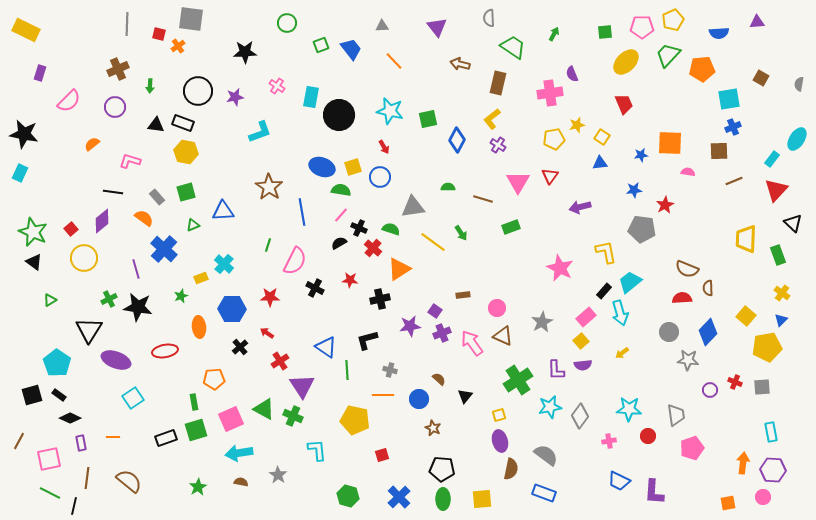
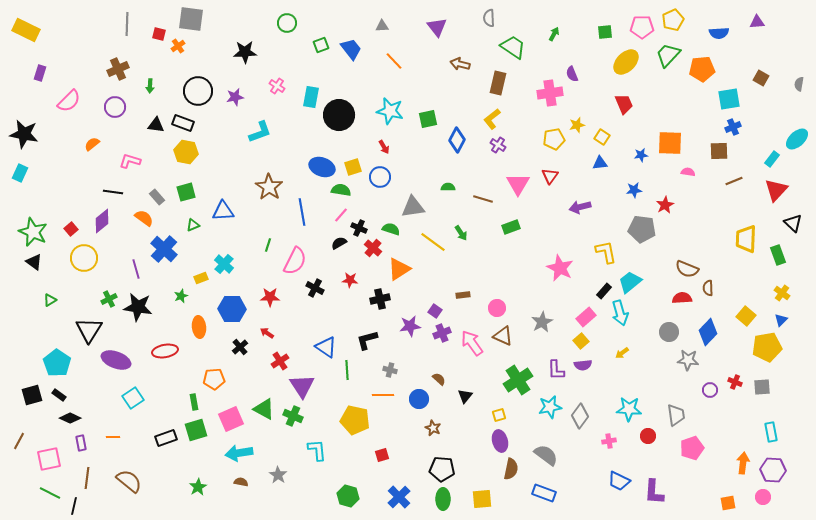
cyan ellipse at (797, 139): rotated 15 degrees clockwise
pink triangle at (518, 182): moved 2 px down
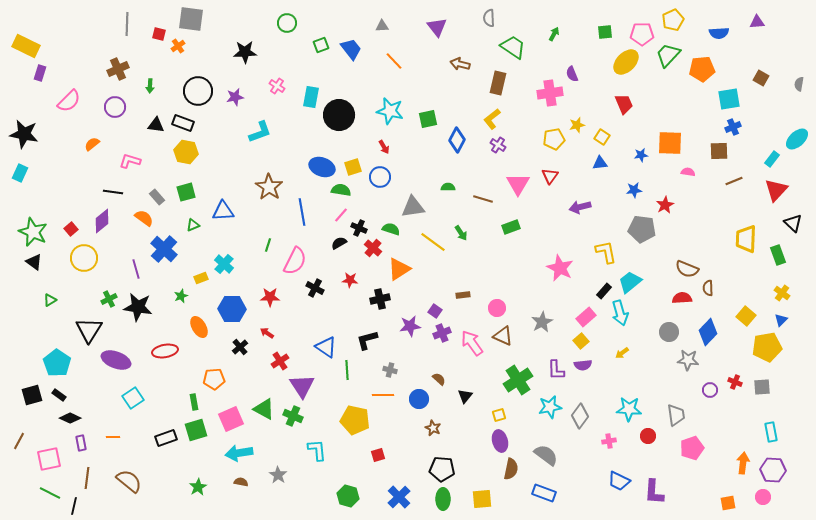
pink pentagon at (642, 27): moved 7 px down
yellow rectangle at (26, 30): moved 16 px down
orange ellipse at (199, 327): rotated 25 degrees counterclockwise
red square at (382, 455): moved 4 px left
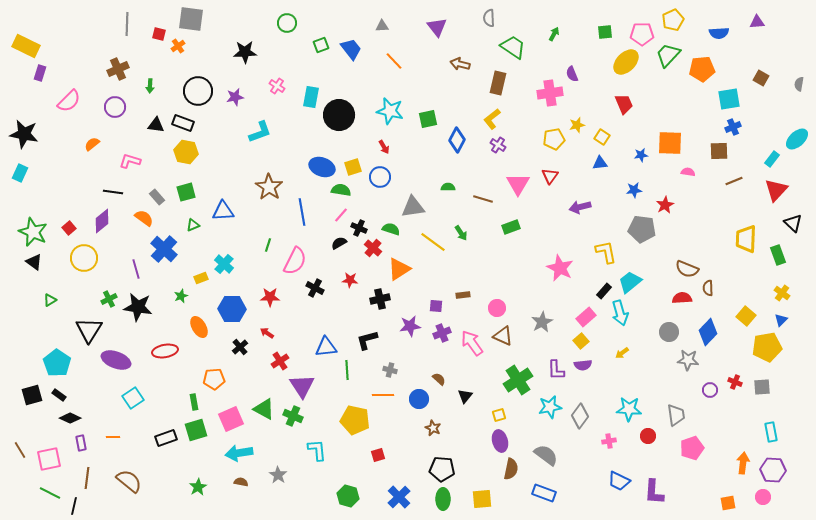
red square at (71, 229): moved 2 px left, 1 px up
purple square at (435, 311): moved 1 px right, 5 px up; rotated 32 degrees counterclockwise
blue triangle at (326, 347): rotated 40 degrees counterclockwise
brown line at (19, 441): moved 1 px right, 9 px down; rotated 60 degrees counterclockwise
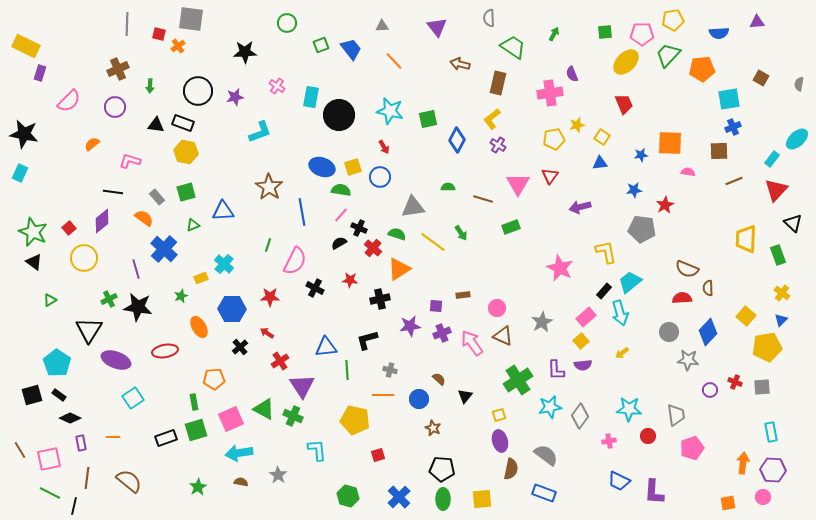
yellow pentagon at (673, 20): rotated 15 degrees clockwise
green semicircle at (391, 229): moved 6 px right, 5 px down
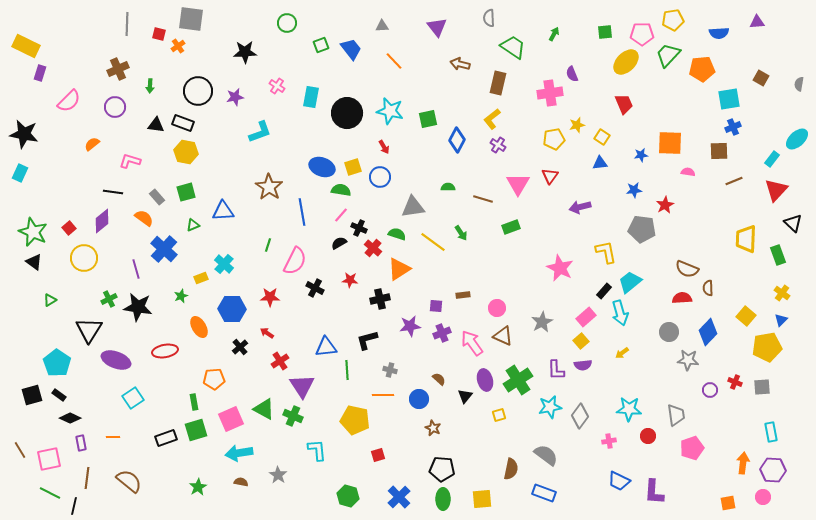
black circle at (339, 115): moved 8 px right, 2 px up
purple ellipse at (500, 441): moved 15 px left, 61 px up
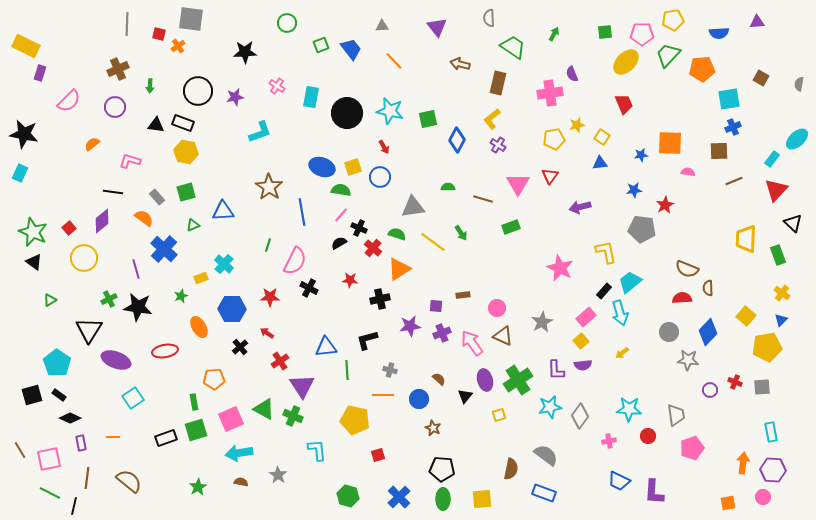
black cross at (315, 288): moved 6 px left
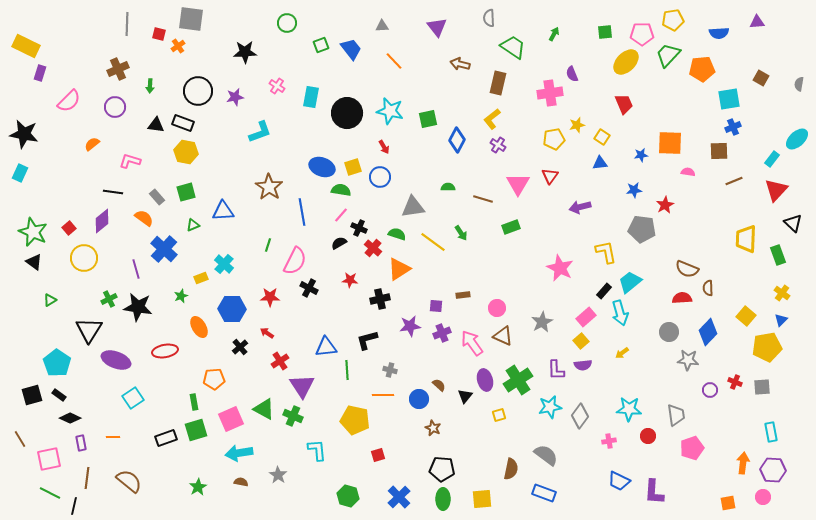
brown semicircle at (439, 379): moved 6 px down
brown line at (20, 450): moved 11 px up
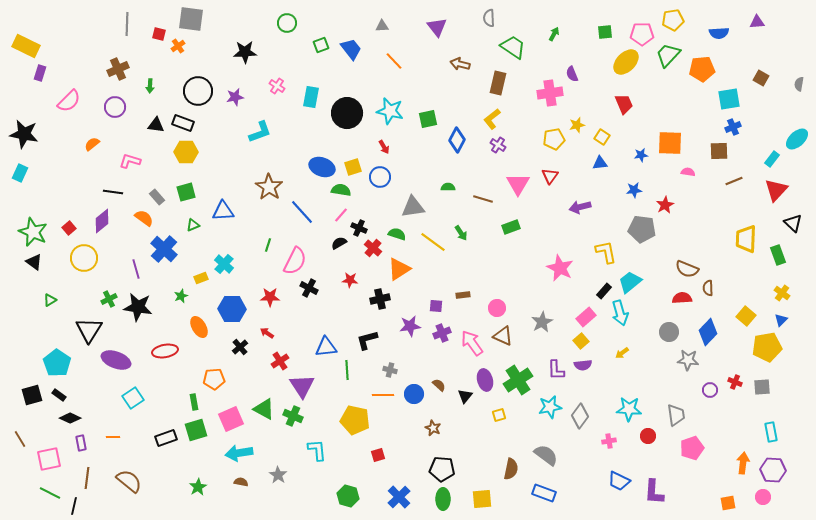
yellow hexagon at (186, 152): rotated 10 degrees counterclockwise
blue line at (302, 212): rotated 32 degrees counterclockwise
blue circle at (419, 399): moved 5 px left, 5 px up
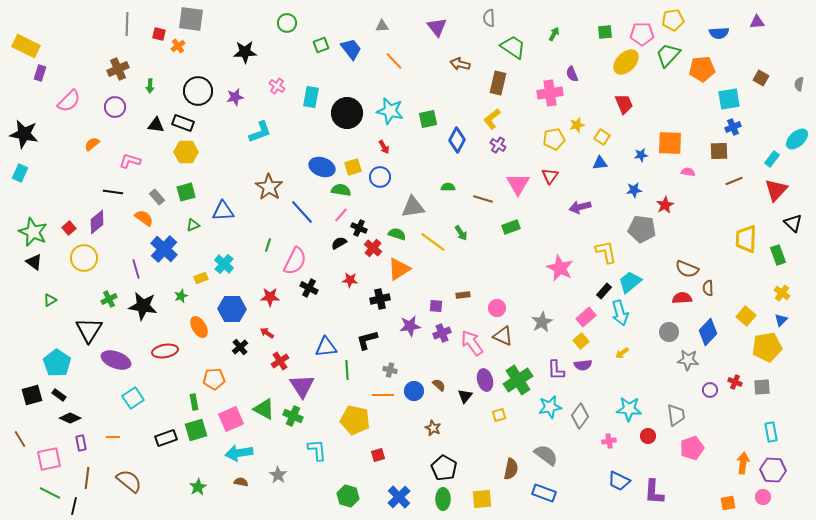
purple diamond at (102, 221): moved 5 px left, 1 px down
black star at (138, 307): moved 5 px right, 1 px up
blue circle at (414, 394): moved 3 px up
black pentagon at (442, 469): moved 2 px right, 1 px up; rotated 25 degrees clockwise
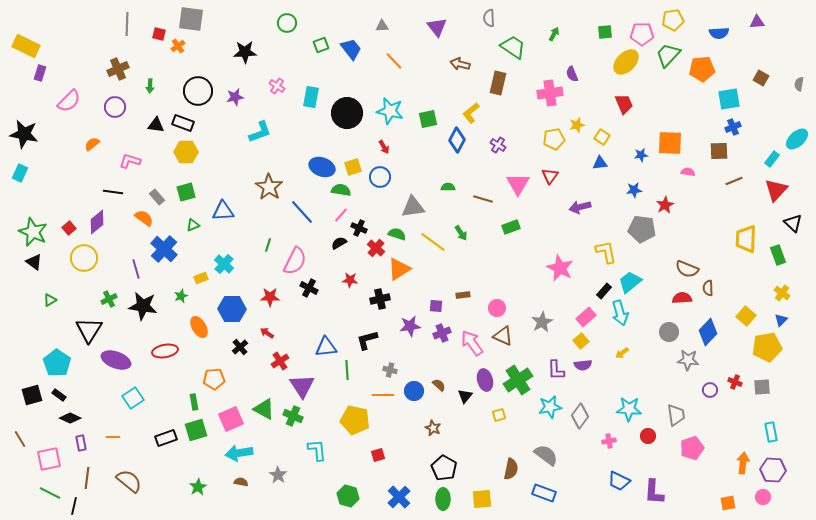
yellow L-shape at (492, 119): moved 21 px left, 6 px up
red cross at (373, 248): moved 3 px right
